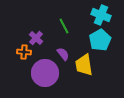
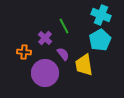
purple cross: moved 9 px right
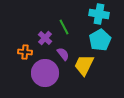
cyan cross: moved 2 px left, 1 px up; rotated 12 degrees counterclockwise
green line: moved 1 px down
orange cross: moved 1 px right
yellow trapezoid: rotated 35 degrees clockwise
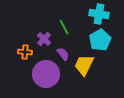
purple cross: moved 1 px left, 1 px down
purple circle: moved 1 px right, 1 px down
